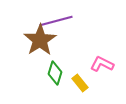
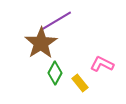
purple line: rotated 16 degrees counterclockwise
brown star: moved 1 px right, 3 px down
green diamond: rotated 10 degrees clockwise
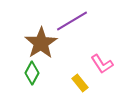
purple line: moved 16 px right
pink L-shape: rotated 150 degrees counterclockwise
green diamond: moved 23 px left
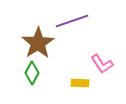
purple line: rotated 12 degrees clockwise
brown star: moved 3 px left
yellow rectangle: rotated 48 degrees counterclockwise
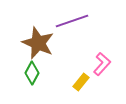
brown star: rotated 16 degrees counterclockwise
pink L-shape: rotated 105 degrees counterclockwise
yellow rectangle: moved 1 px right, 1 px up; rotated 54 degrees counterclockwise
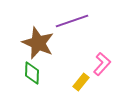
green diamond: rotated 25 degrees counterclockwise
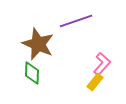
purple line: moved 4 px right
brown star: moved 1 px down
yellow rectangle: moved 14 px right
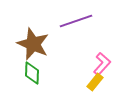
brown star: moved 5 px left
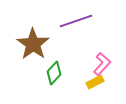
brown star: rotated 12 degrees clockwise
green diamond: moved 22 px right; rotated 40 degrees clockwise
yellow rectangle: rotated 24 degrees clockwise
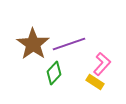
purple line: moved 7 px left, 23 px down
yellow rectangle: rotated 60 degrees clockwise
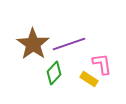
pink L-shape: rotated 50 degrees counterclockwise
yellow rectangle: moved 6 px left, 3 px up
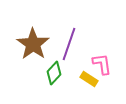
purple line: rotated 52 degrees counterclockwise
